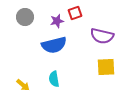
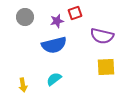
cyan semicircle: rotated 63 degrees clockwise
yellow arrow: rotated 40 degrees clockwise
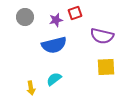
purple star: moved 1 px left, 1 px up
yellow arrow: moved 8 px right, 3 px down
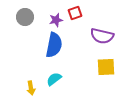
blue semicircle: rotated 65 degrees counterclockwise
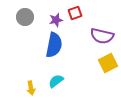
yellow square: moved 2 px right, 4 px up; rotated 24 degrees counterclockwise
cyan semicircle: moved 2 px right, 2 px down
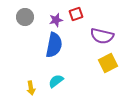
red square: moved 1 px right, 1 px down
